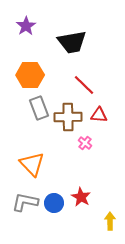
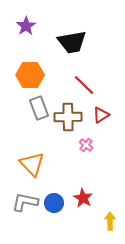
red triangle: moved 2 px right; rotated 36 degrees counterclockwise
pink cross: moved 1 px right, 2 px down
red star: moved 2 px right, 1 px down
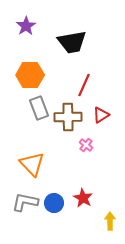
red line: rotated 70 degrees clockwise
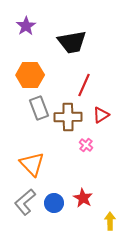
gray L-shape: rotated 52 degrees counterclockwise
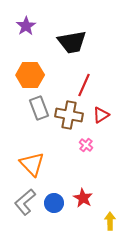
brown cross: moved 1 px right, 2 px up; rotated 12 degrees clockwise
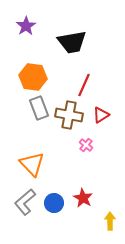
orange hexagon: moved 3 px right, 2 px down; rotated 8 degrees clockwise
